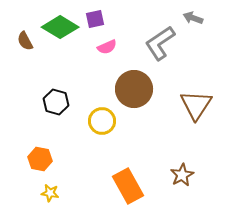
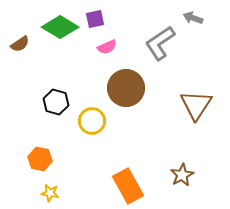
brown semicircle: moved 5 px left, 3 px down; rotated 96 degrees counterclockwise
brown circle: moved 8 px left, 1 px up
yellow circle: moved 10 px left
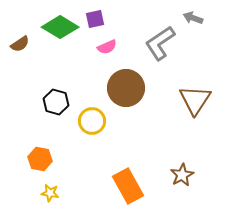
brown triangle: moved 1 px left, 5 px up
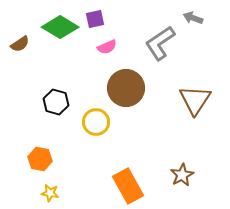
yellow circle: moved 4 px right, 1 px down
